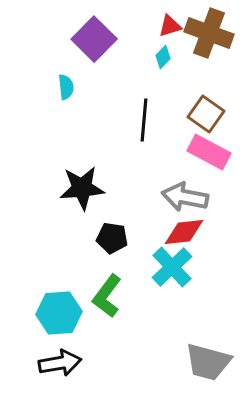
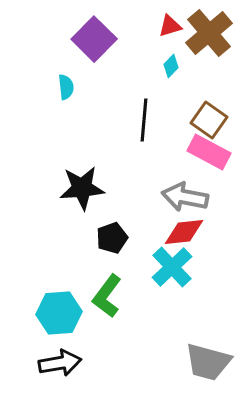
brown cross: rotated 30 degrees clockwise
cyan diamond: moved 8 px right, 9 px down
brown square: moved 3 px right, 6 px down
black pentagon: rotated 28 degrees counterclockwise
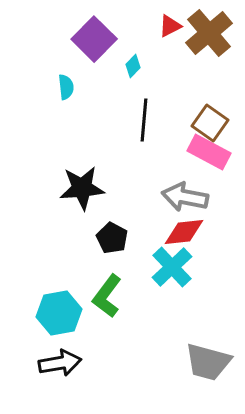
red triangle: rotated 10 degrees counterclockwise
cyan diamond: moved 38 px left
brown square: moved 1 px right, 3 px down
black pentagon: rotated 24 degrees counterclockwise
cyan hexagon: rotated 6 degrees counterclockwise
